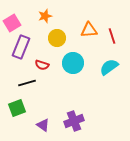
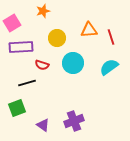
orange star: moved 2 px left, 5 px up
red line: moved 1 px left, 1 px down
purple rectangle: rotated 65 degrees clockwise
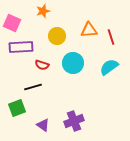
pink square: rotated 36 degrees counterclockwise
yellow circle: moved 2 px up
black line: moved 6 px right, 4 px down
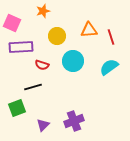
cyan circle: moved 2 px up
purple triangle: rotated 40 degrees clockwise
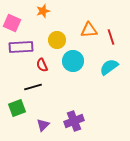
yellow circle: moved 4 px down
red semicircle: rotated 48 degrees clockwise
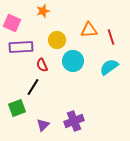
black line: rotated 42 degrees counterclockwise
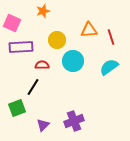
red semicircle: rotated 112 degrees clockwise
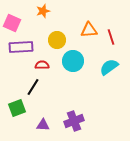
purple triangle: rotated 48 degrees clockwise
